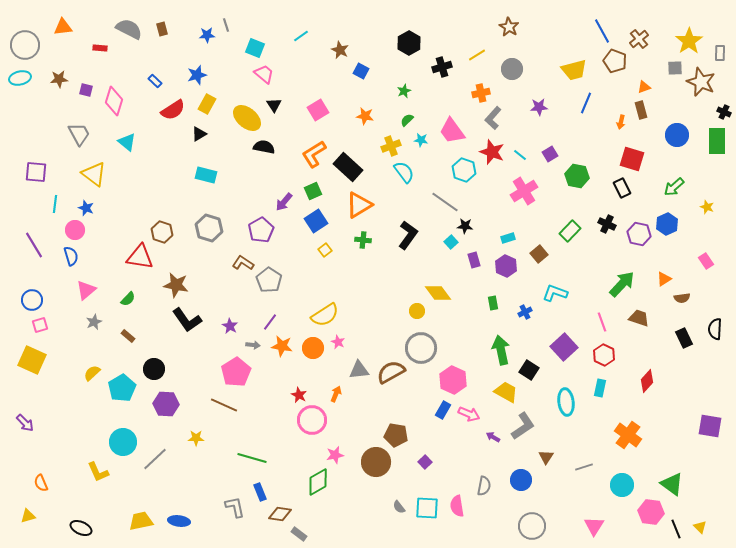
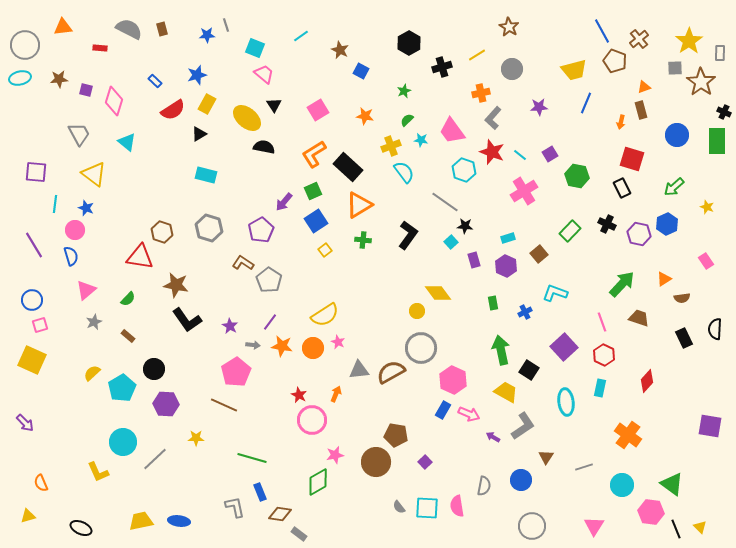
brown star at (701, 82): rotated 12 degrees clockwise
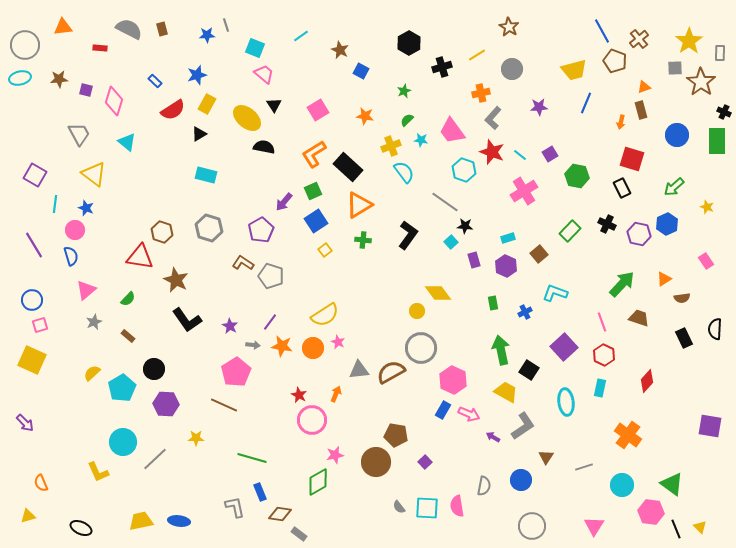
purple square at (36, 172): moved 1 px left, 3 px down; rotated 25 degrees clockwise
gray pentagon at (269, 280): moved 2 px right, 4 px up; rotated 15 degrees counterclockwise
brown star at (176, 285): moved 5 px up; rotated 15 degrees clockwise
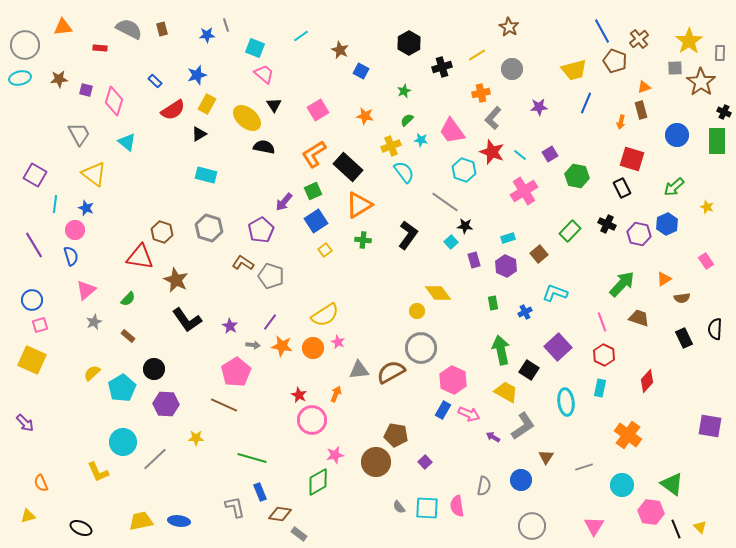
purple square at (564, 347): moved 6 px left
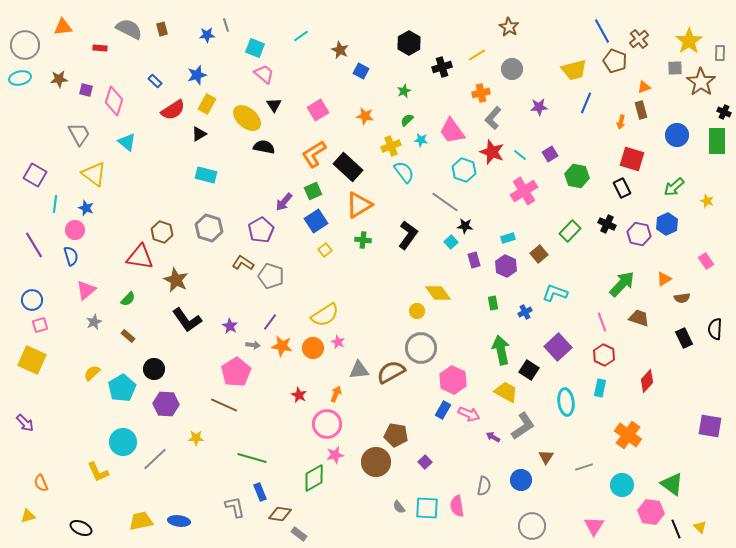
yellow star at (707, 207): moved 6 px up
pink circle at (312, 420): moved 15 px right, 4 px down
green diamond at (318, 482): moved 4 px left, 4 px up
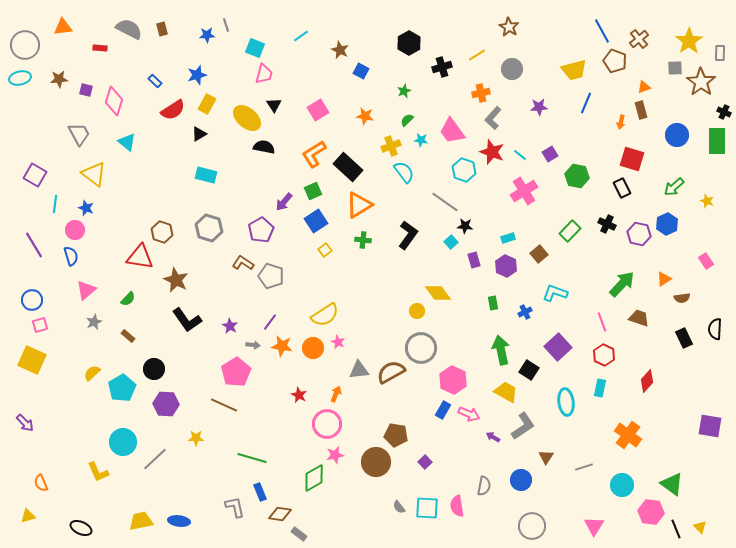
pink trapezoid at (264, 74): rotated 65 degrees clockwise
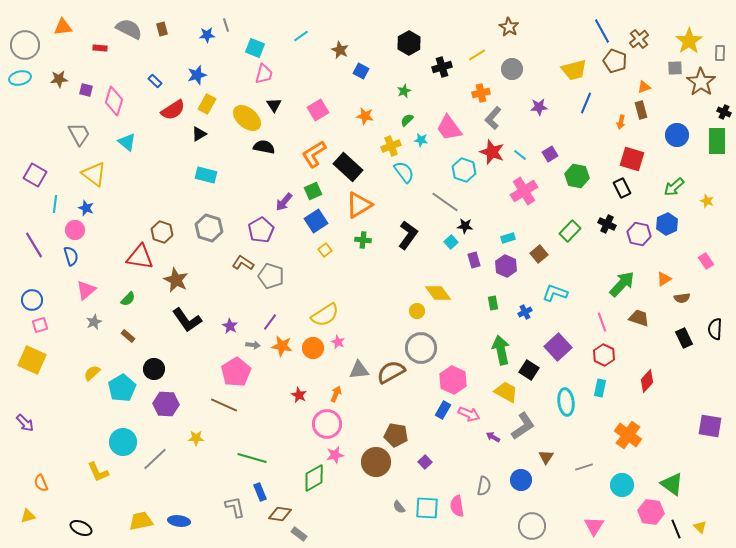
pink trapezoid at (452, 131): moved 3 px left, 3 px up
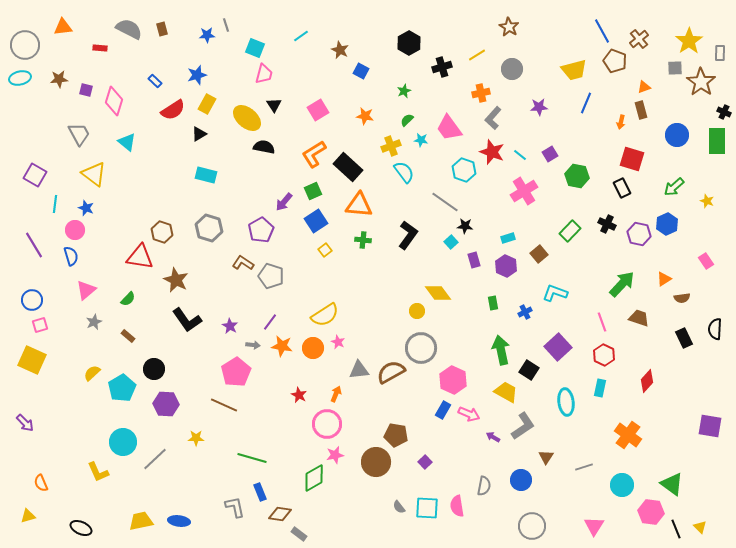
orange triangle at (359, 205): rotated 36 degrees clockwise
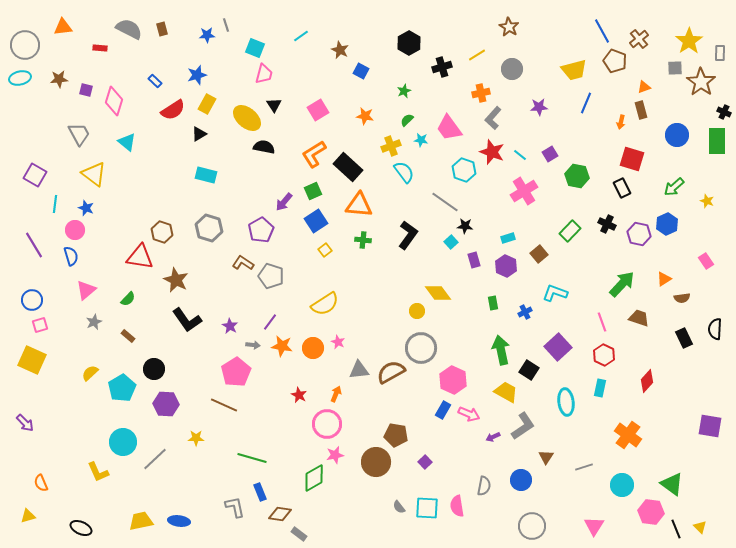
yellow semicircle at (325, 315): moved 11 px up
yellow semicircle at (92, 373): moved 2 px left
purple arrow at (493, 437): rotated 56 degrees counterclockwise
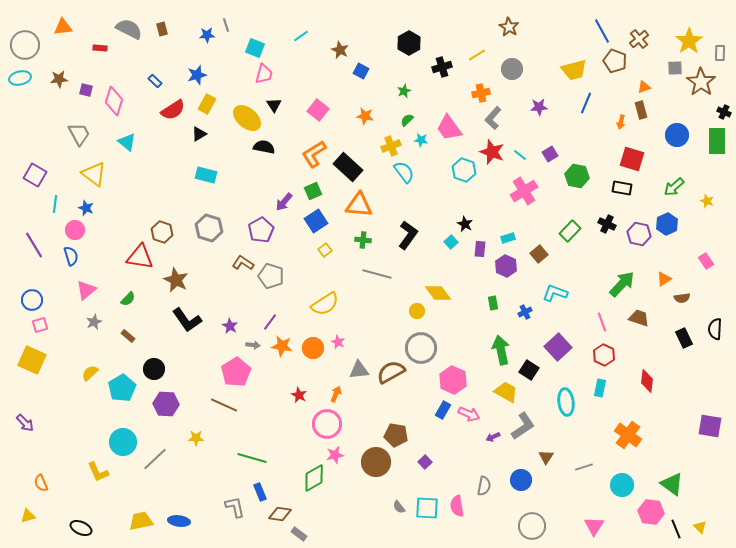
pink square at (318, 110): rotated 20 degrees counterclockwise
black rectangle at (622, 188): rotated 54 degrees counterclockwise
gray line at (445, 202): moved 68 px left, 72 px down; rotated 20 degrees counterclockwise
black star at (465, 226): moved 2 px up; rotated 21 degrees clockwise
purple rectangle at (474, 260): moved 6 px right, 11 px up; rotated 21 degrees clockwise
red diamond at (647, 381): rotated 35 degrees counterclockwise
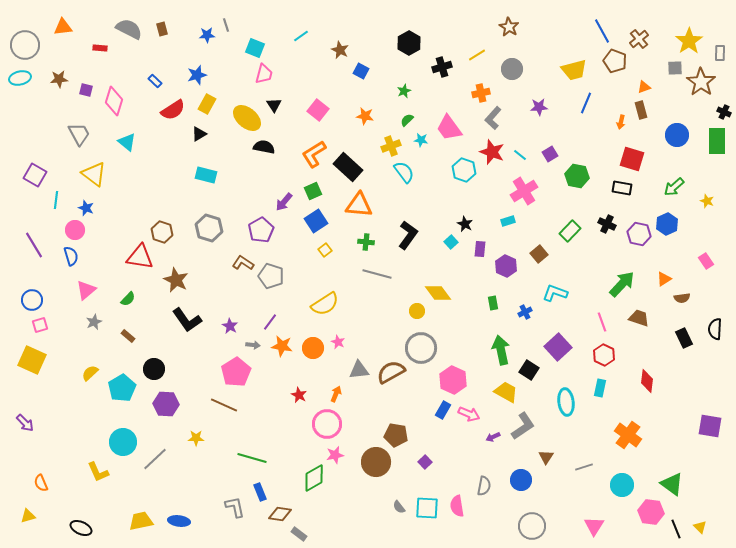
cyan line at (55, 204): moved 1 px right, 4 px up
cyan rectangle at (508, 238): moved 17 px up
green cross at (363, 240): moved 3 px right, 2 px down
